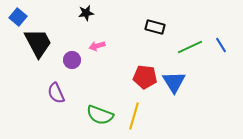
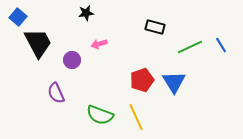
pink arrow: moved 2 px right, 2 px up
red pentagon: moved 3 px left, 3 px down; rotated 25 degrees counterclockwise
yellow line: moved 2 px right, 1 px down; rotated 40 degrees counterclockwise
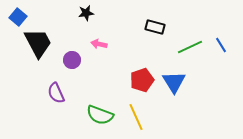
pink arrow: rotated 28 degrees clockwise
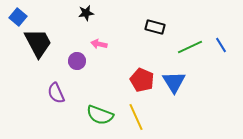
purple circle: moved 5 px right, 1 px down
red pentagon: rotated 30 degrees counterclockwise
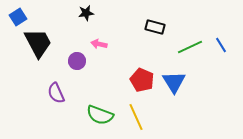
blue square: rotated 18 degrees clockwise
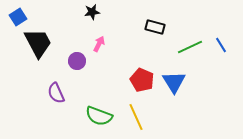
black star: moved 6 px right, 1 px up
pink arrow: rotated 105 degrees clockwise
green semicircle: moved 1 px left, 1 px down
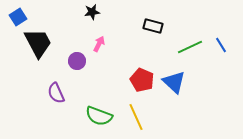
black rectangle: moved 2 px left, 1 px up
blue triangle: rotated 15 degrees counterclockwise
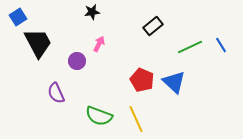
black rectangle: rotated 54 degrees counterclockwise
yellow line: moved 2 px down
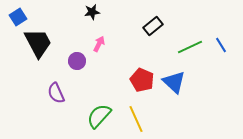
green semicircle: rotated 112 degrees clockwise
